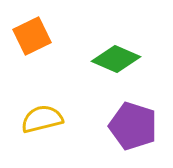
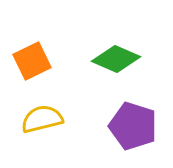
orange square: moved 25 px down
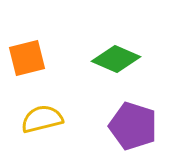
orange square: moved 5 px left, 3 px up; rotated 12 degrees clockwise
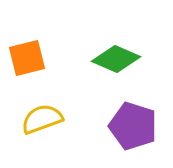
yellow semicircle: rotated 6 degrees counterclockwise
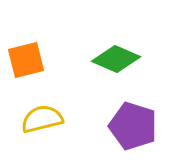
orange square: moved 1 px left, 2 px down
yellow semicircle: rotated 6 degrees clockwise
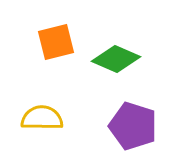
orange square: moved 30 px right, 18 px up
yellow semicircle: moved 1 px up; rotated 15 degrees clockwise
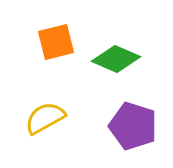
yellow semicircle: moved 3 px right; rotated 30 degrees counterclockwise
